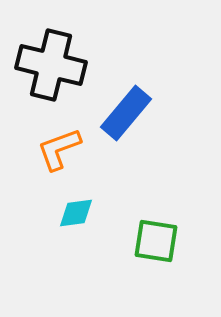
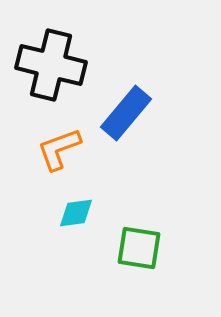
green square: moved 17 px left, 7 px down
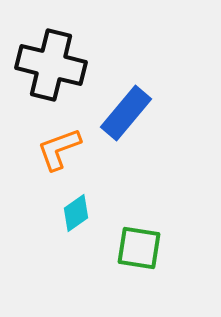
cyan diamond: rotated 27 degrees counterclockwise
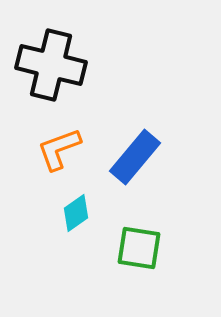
blue rectangle: moved 9 px right, 44 px down
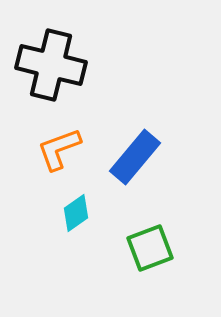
green square: moved 11 px right; rotated 30 degrees counterclockwise
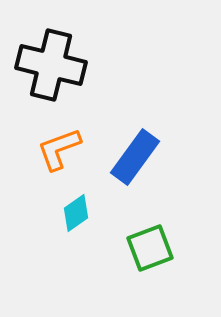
blue rectangle: rotated 4 degrees counterclockwise
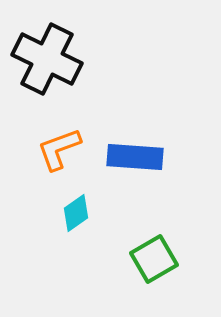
black cross: moved 4 px left, 6 px up; rotated 12 degrees clockwise
blue rectangle: rotated 58 degrees clockwise
green square: moved 4 px right, 11 px down; rotated 9 degrees counterclockwise
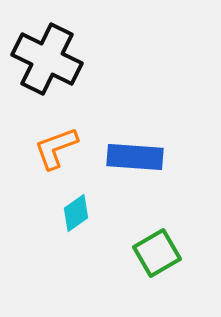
orange L-shape: moved 3 px left, 1 px up
green square: moved 3 px right, 6 px up
